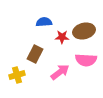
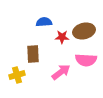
brown rectangle: moved 2 px left; rotated 30 degrees counterclockwise
pink arrow: moved 1 px right
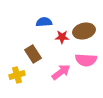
brown rectangle: rotated 30 degrees counterclockwise
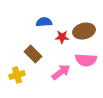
brown rectangle: rotated 12 degrees counterclockwise
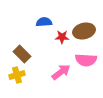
brown rectangle: moved 11 px left
